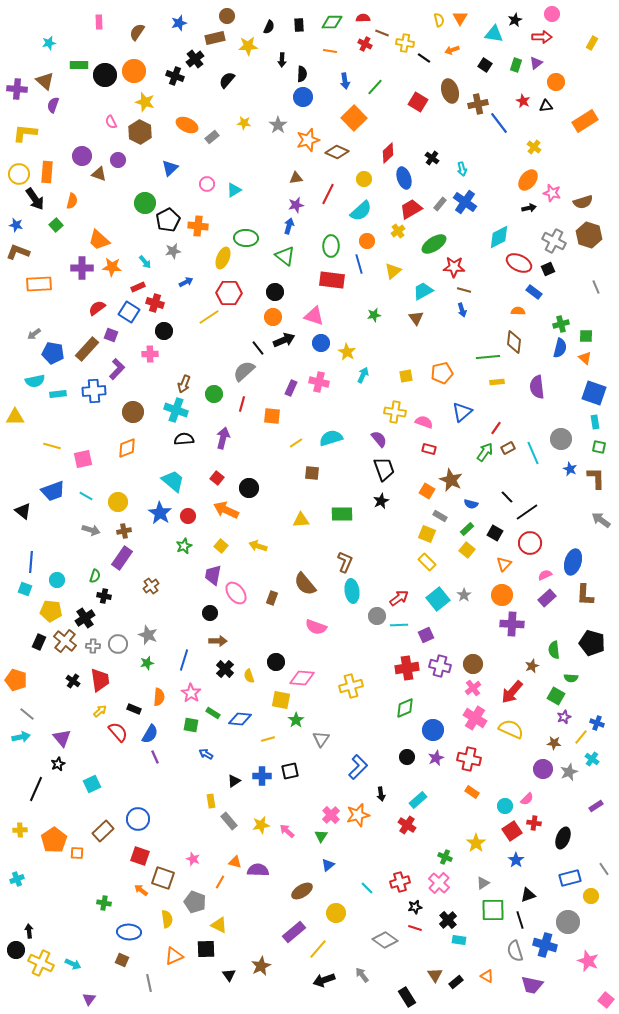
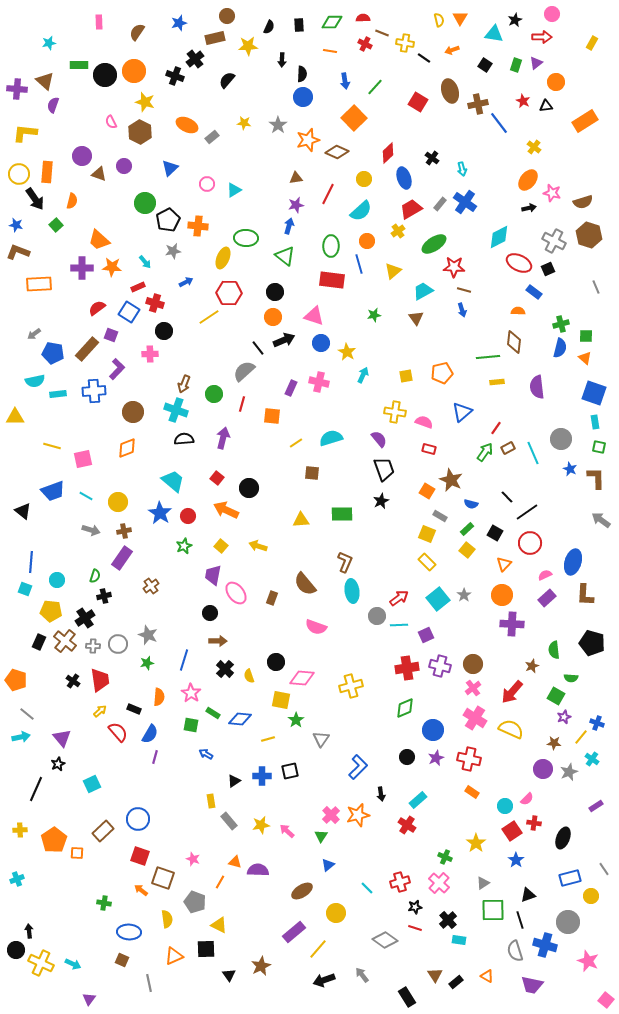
purple circle at (118, 160): moved 6 px right, 6 px down
black cross at (104, 596): rotated 24 degrees counterclockwise
purple line at (155, 757): rotated 40 degrees clockwise
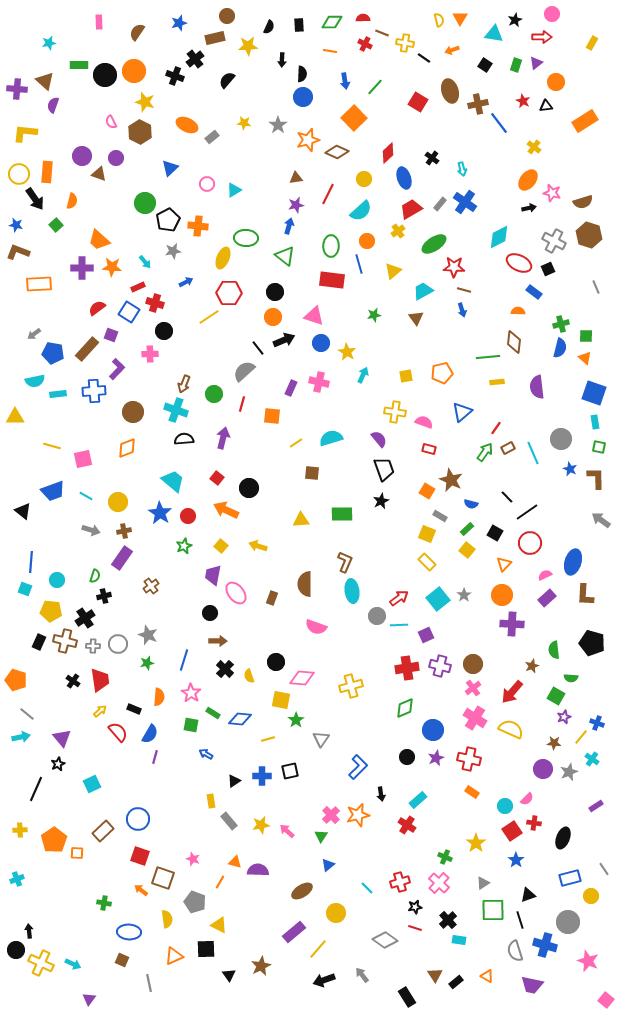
purple circle at (124, 166): moved 8 px left, 8 px up
brown semicircle at (305, 584): rotated 40 degrees clockwise
brown cross at (65, 641): rotated 25 degrees counterclockwise
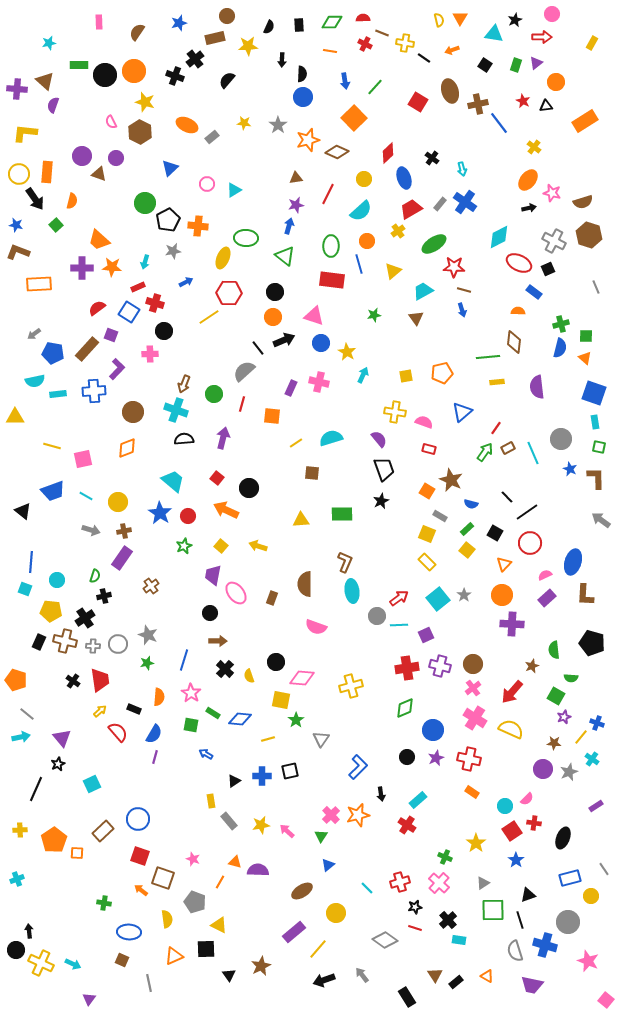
cyan arrow at (145, 262): rotated 56 degrees clockwise
blue semicircle at (150, 734): moved 4 px right
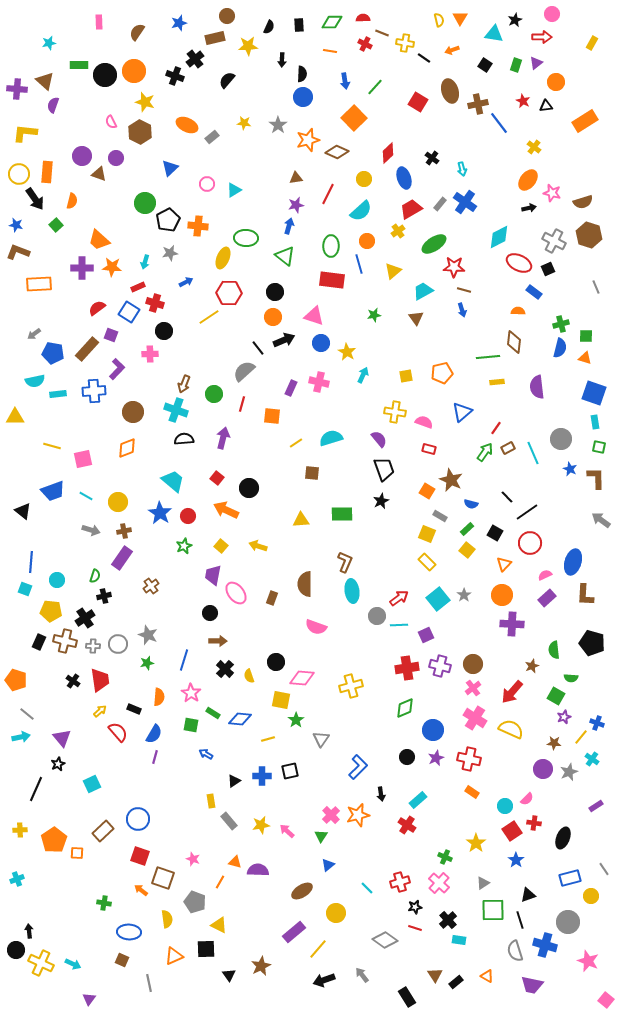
gray star at (173, 251): moved 3 px left, 2 px down
orange triangle at (585, 358): rotated 24 degrees counterclockwise
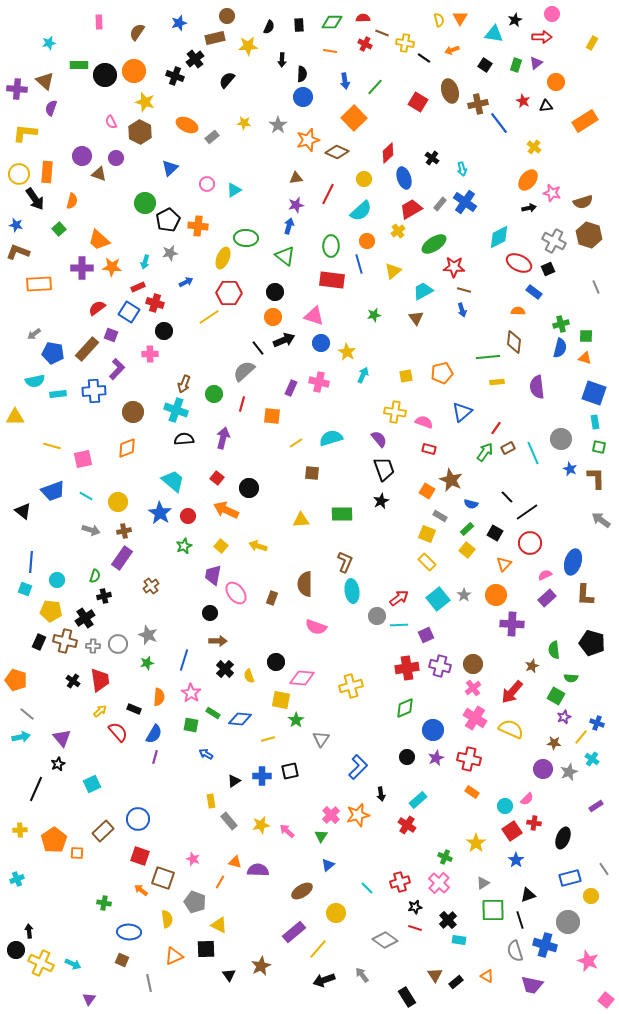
purple semicircle at (53, 105): moved 2 px left, 3 px down
green square at (56, 225): moved 3 px right, 4 px down
orange circle at (502, 595): moved 6 px left
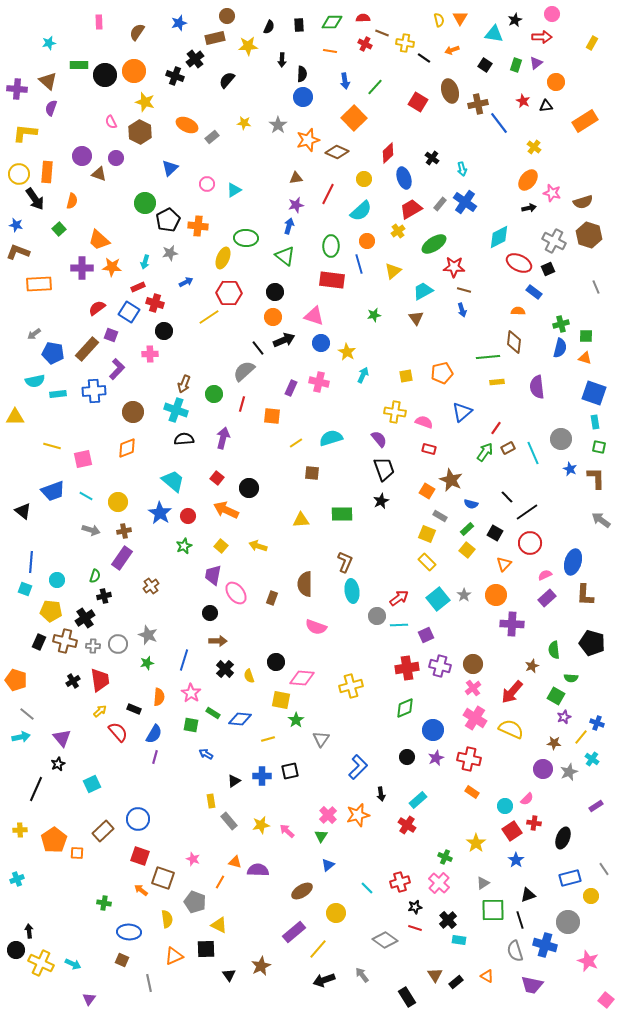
brown triangle at (45, 81): moved 3 px right
black cross at (73, 681): rotated 24 degrees clockwise
pink cross at (331, 815): moved 3 px left
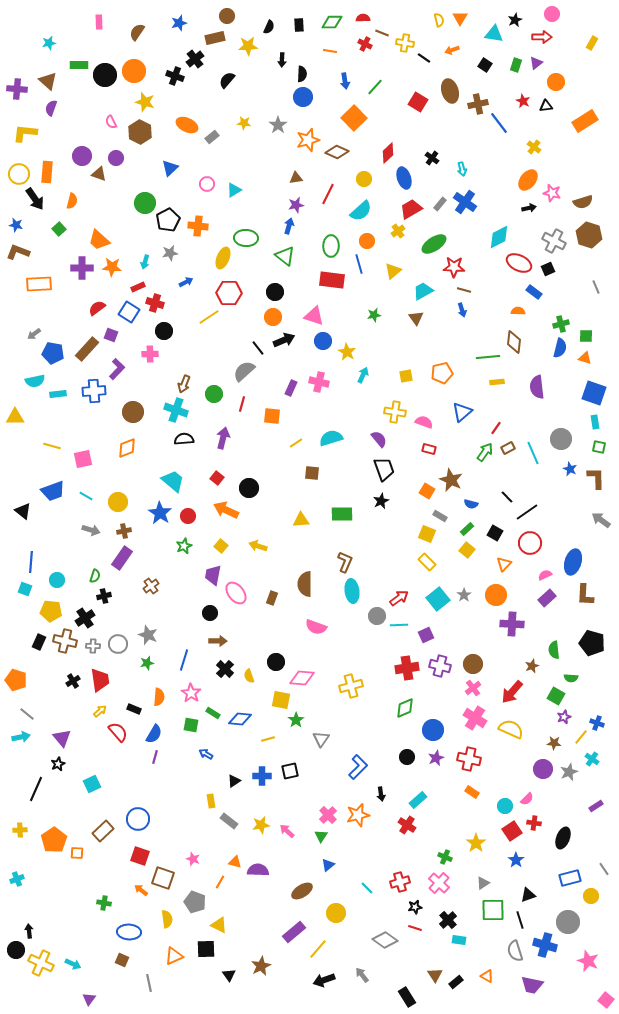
blue circle at (321, 343): moved 2 px right, 2 px up
gray rectangle at (229, 821): rotated 12 degrees counterclockwise
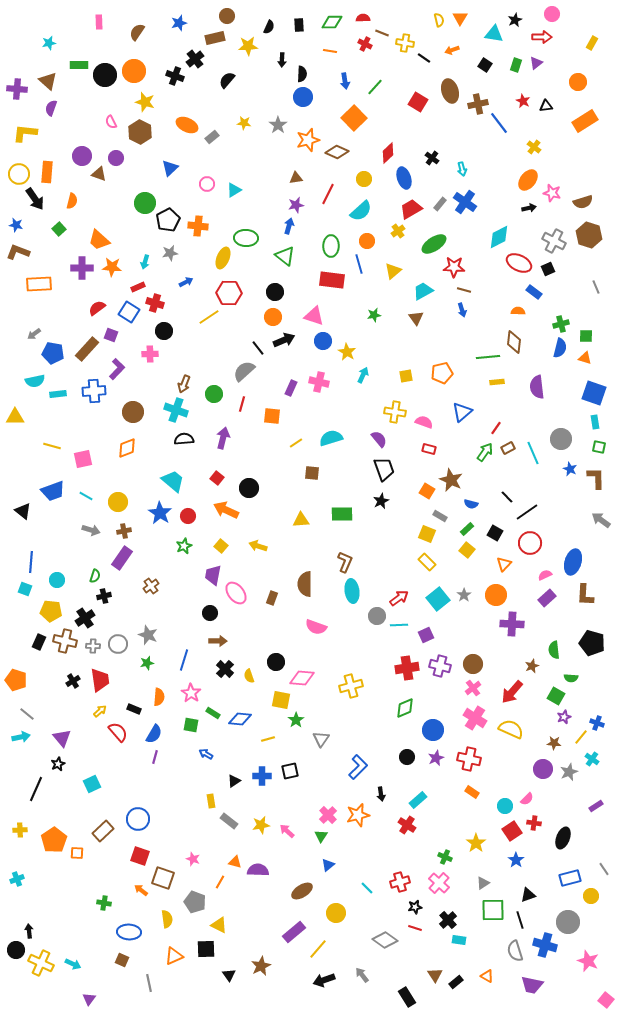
orange circle at (556, 82): moved 22 px right
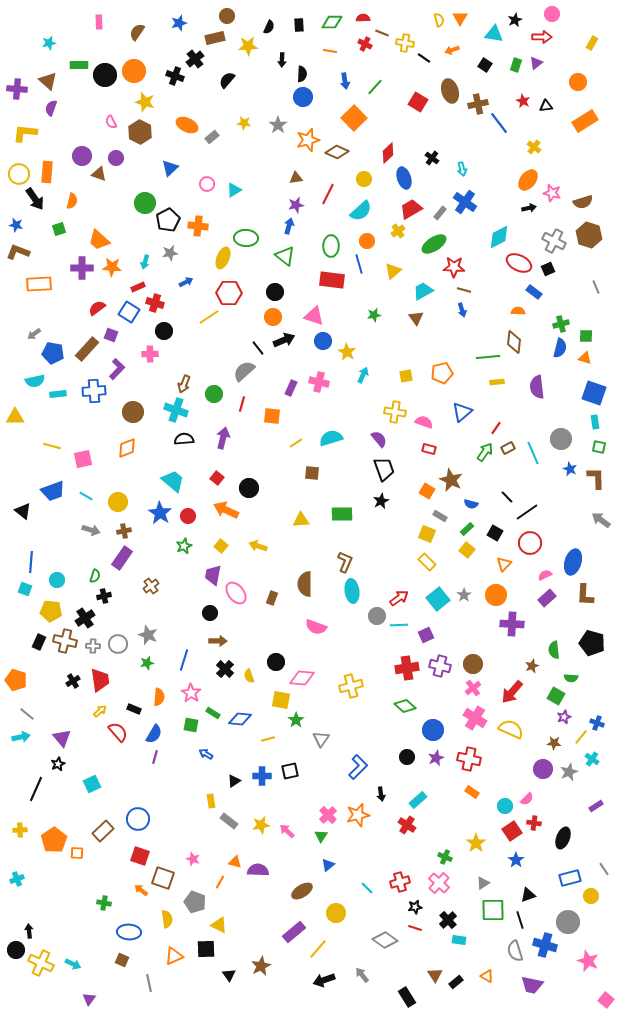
gray rectangle at (440, 204): moved 9 px down
green square at (59, 229): rotated 24 degrees clockwise
green diamond at (405, 708): moved 2 px up; rotated 65 degrees clockwise
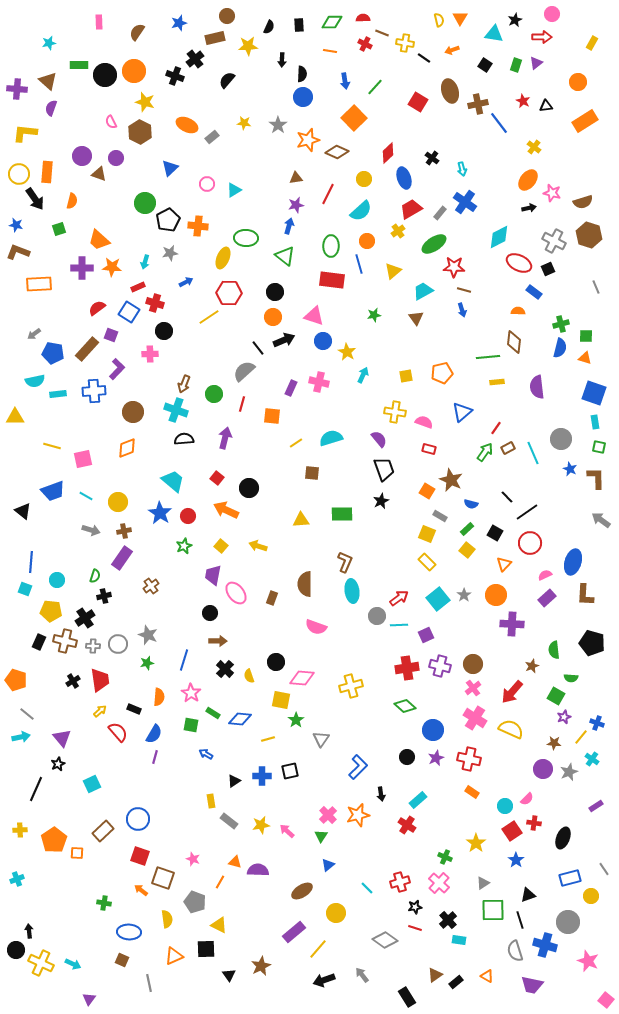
purple arrow at (223, 438): moved 2 px right
brown triangle at (435, 975): rotated 28 degrees clockwise
